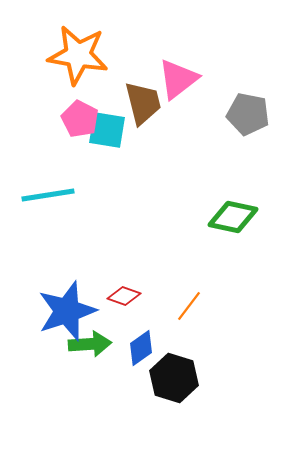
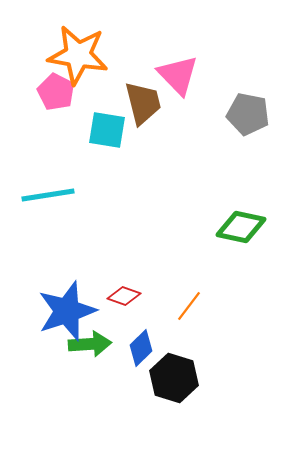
pink triangle: moved 4 px up; rotated 36 degrees counterclockwise
pink pentagon: moved 24 px left, 27 px up
green diamond: moved 8 px right, 10 px down
blue diamond: rotated 9 degrees counterclockwise
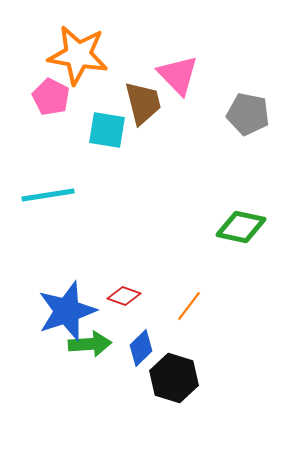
pink pentagon: moved 5 px left, 5 px down
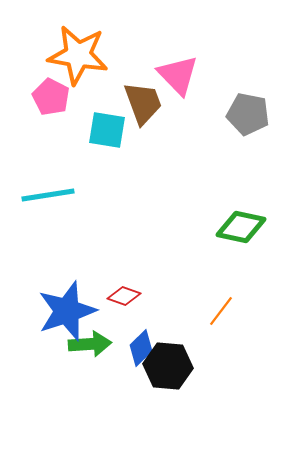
brown trapezoid: rotated 6 degrees counterclockwise
orange line: moved 32 px right, 5 px down
black hexagon: moved 6 px left, 12 px up; rotated 12 degrees counterclockwise
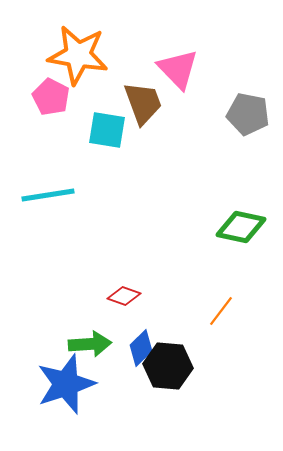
pink triangle: moved 6 px up
blue star: moved 1 px left, 73 px down
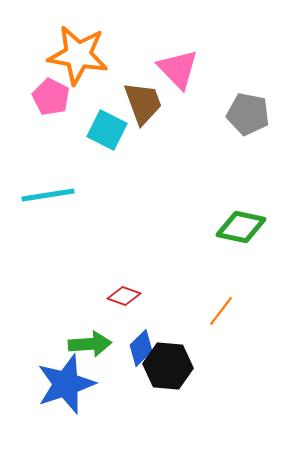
cyan square: rotated 18 degrees clockwise
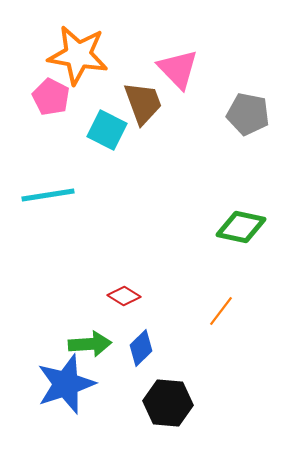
red diamond: rotated 12 degrees clockwise
black hexagon: moved 37 px down
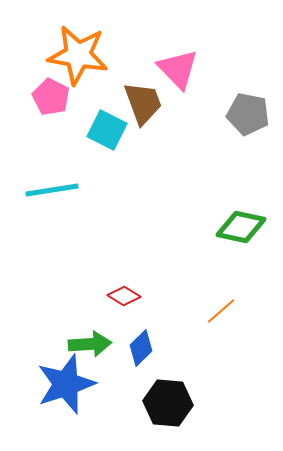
cyan line: moved 4 px right, 5 px up
orange line: rotated 12 degrees clockwise
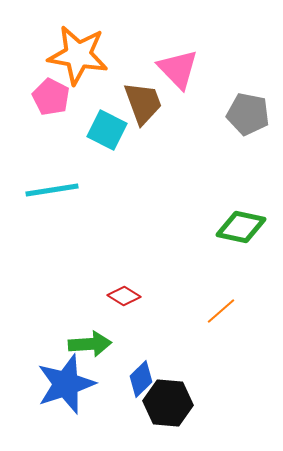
blue diamond: moved 31 px down
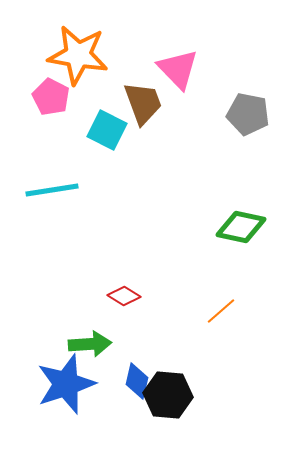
blue diamond: moved 4 px left, 2 px down; rotated 33 degrees counterclockwise
black hexagon: moved 8 px up
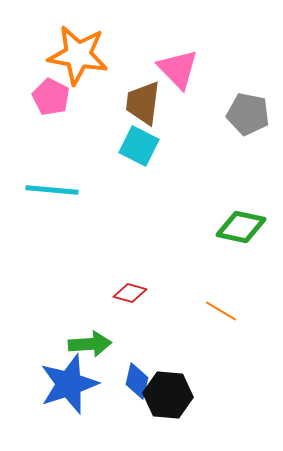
brown trapezoid: rotated 153 degrees counterclockwise
cyan square: moved 32 px right, 16 px down
cyan line: rotated 14 degrees clockwise
red diamond: moved 6 px right, 3 px up; rotated 16 degrees counterclockwise
orange line: rotated 72 degrees clockwise
blue star: moved 3 px right
